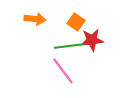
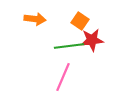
orange square: moved 4 px right, 1 px up
pink line: moved 6 px down; rotated 60 degrees clockwise
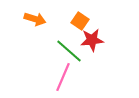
orange arrow: rotated 10 degrees clockwise
green line: moved 5 px down; rotated 48 degrees clockwise
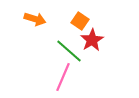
red star: rotated 25 degrees counterclockwise
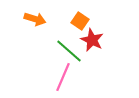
red star: rotated 15 degrees counterclockwise
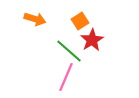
orange square: rotated 24 degrees clockwise
red star: rotated 15 degrees clockwise
pink line: moved 3 px right
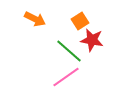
orange arrow: rotated 10 degrees clockwise
red star: rotated 30 degrees counterclockwise
pink line: rotated 32 degrees clockwise
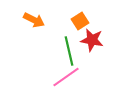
orange arrow: moved 1 px left, 1 px down
green line: rotated 36 degrees clockwise
